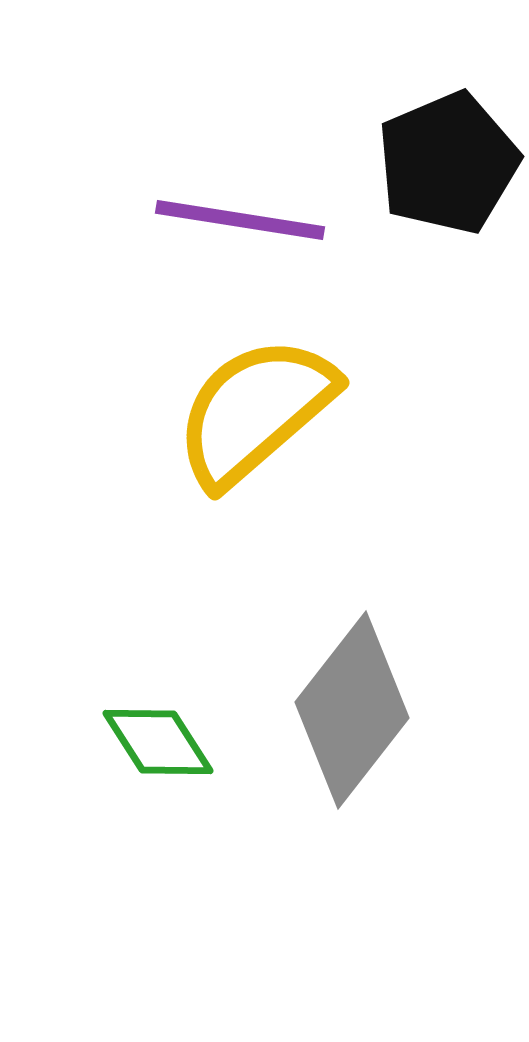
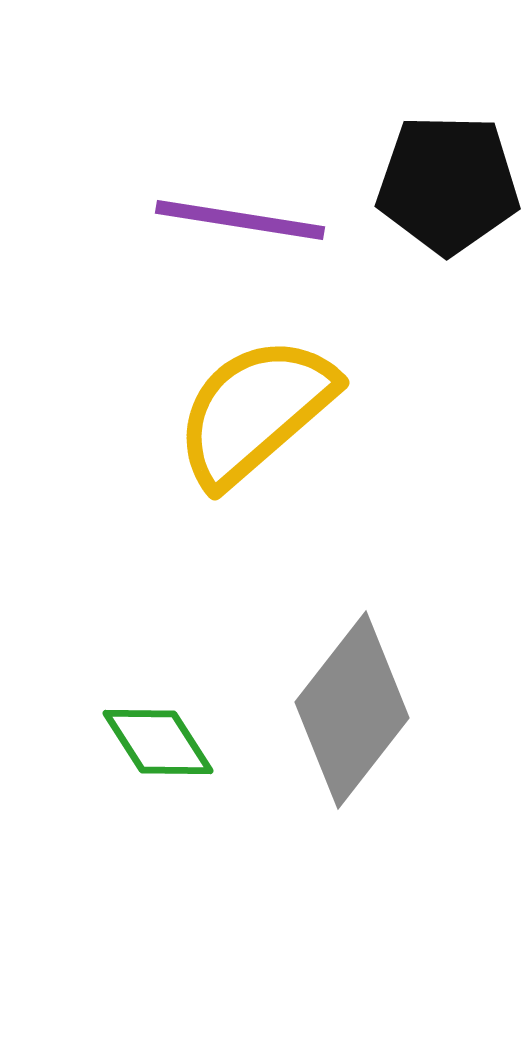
black pentagon: moved 21 px down; rotated 24 degrees clockwise
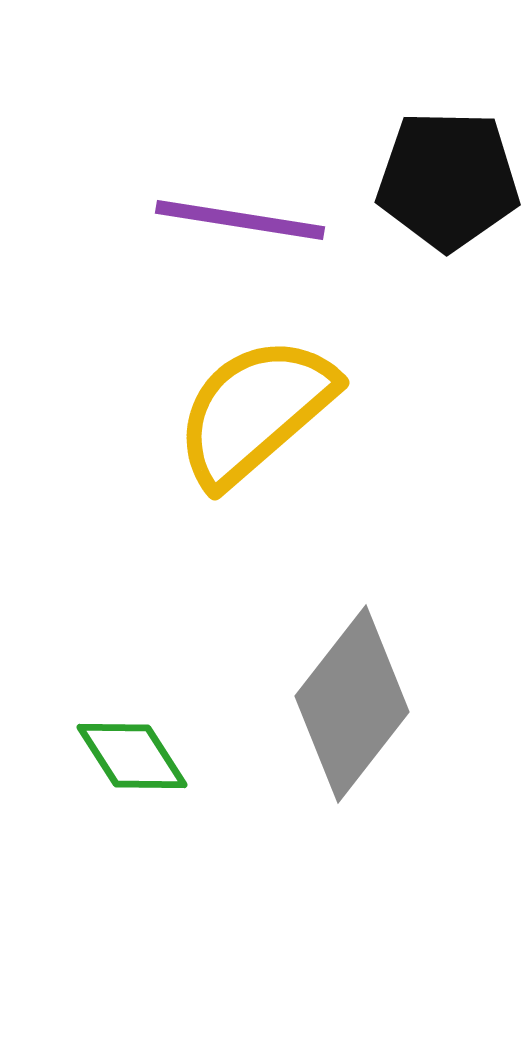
black pentagon: moved 4 px up
gray diamond: moved 6 px up
green diamond: moved 26 px left, 14 px down
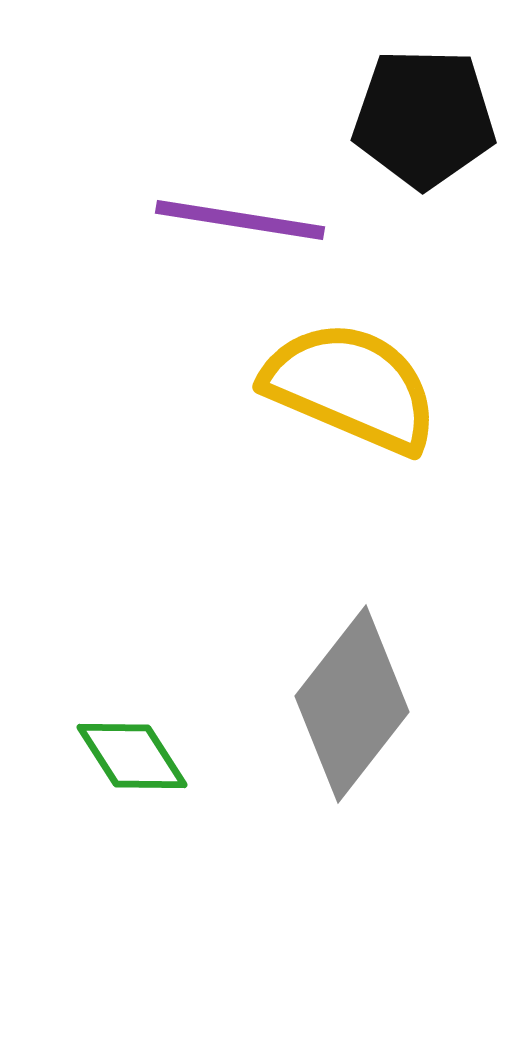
black pentagon: moved 24 px left, 62 px up
yellow semicircle: moved 96 px right, 24 px up; rotated 64 degrees clockwise
